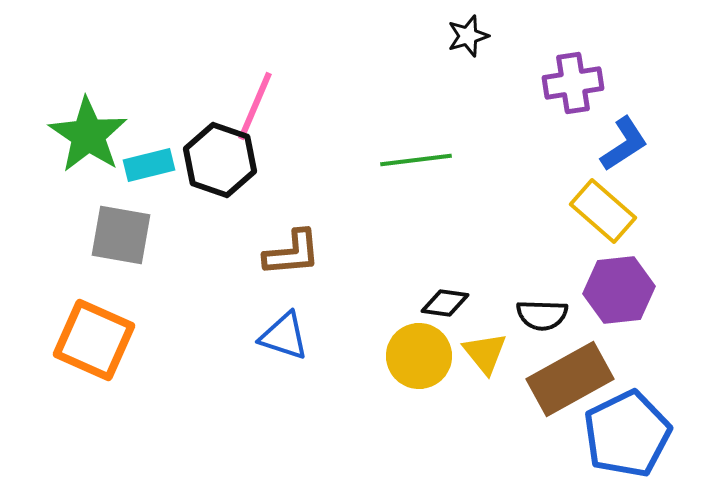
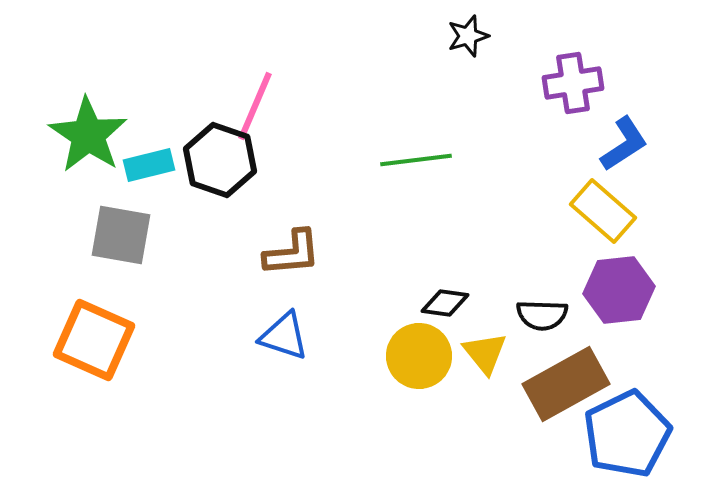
brown rectangle: moved 4 px left, 5 px down
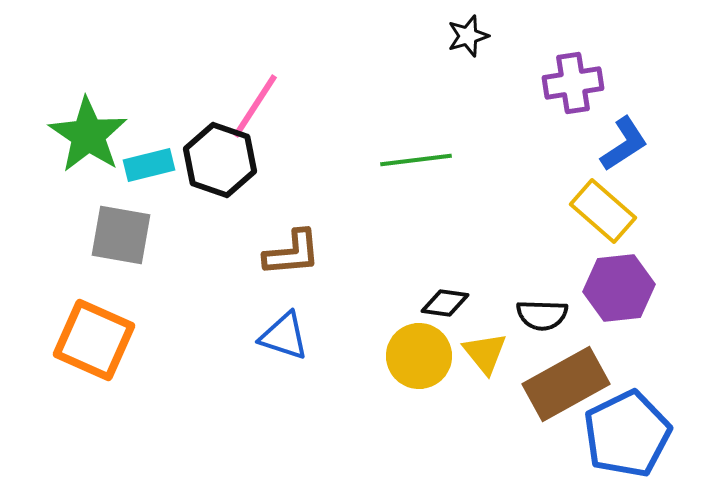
pink line: rotated 10 degrees clockwise
purple hexagon: moved 2 px up
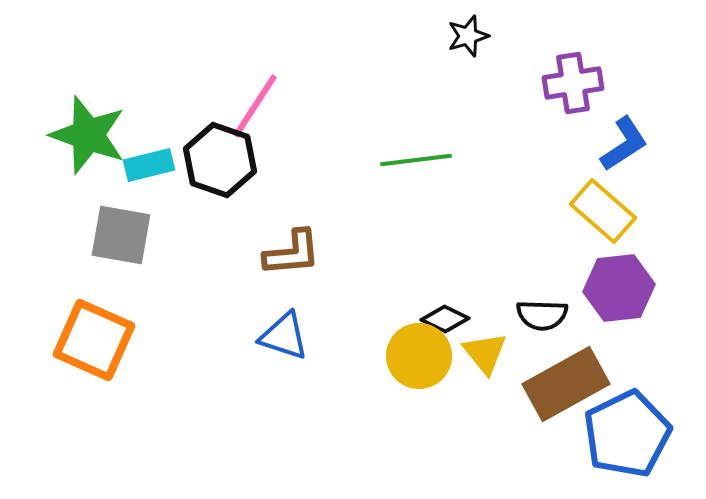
green star: rotated 14 degrees counterclockwise
black diamond: moved 16 px down; rotated 18 degrees clockwise
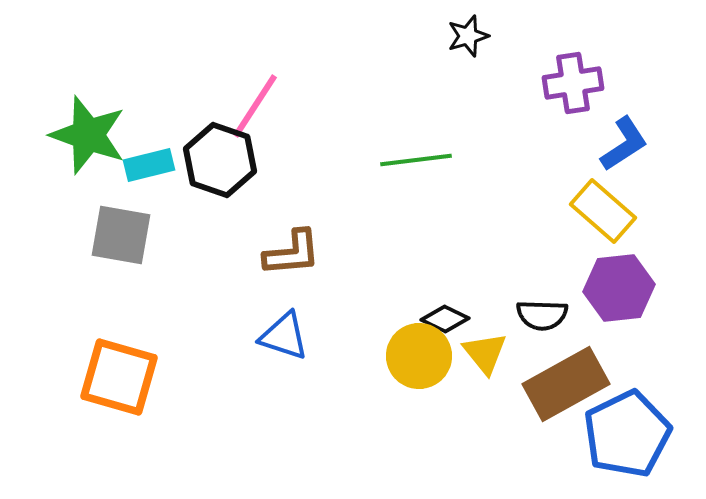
orange square: moved 25 px right, 37 px down; rotated 8 degrees counterclockwise
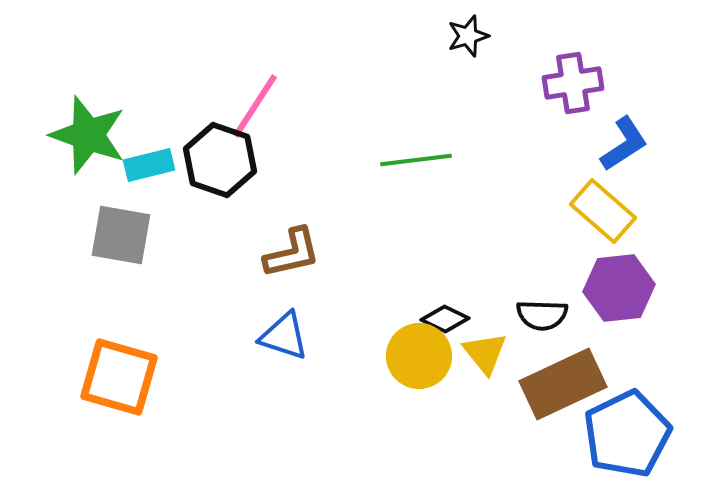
brown L-shape: rotated 8 degrees counterclockwise
brown rectangle: moved 3 px left; rotated 4 degrees clockwise
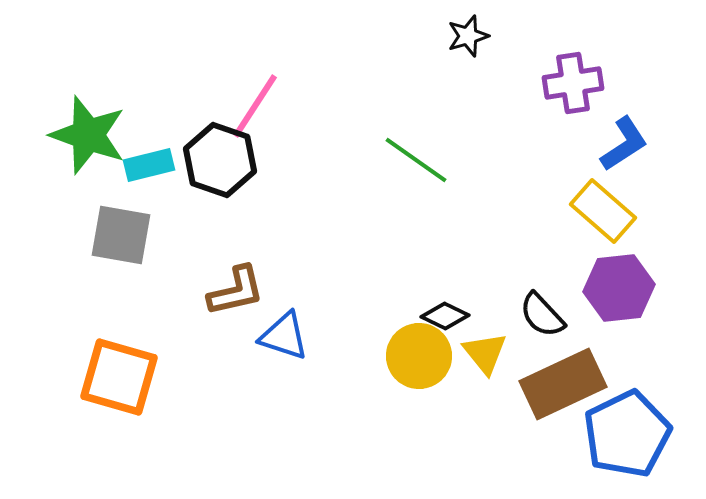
green line: rotated 42 degrees clockwise
brown L-shape: moved 56 px left, 38 px down
black semicircle: rotated 45 degrees clockwise
black diamond: moved 3 px up
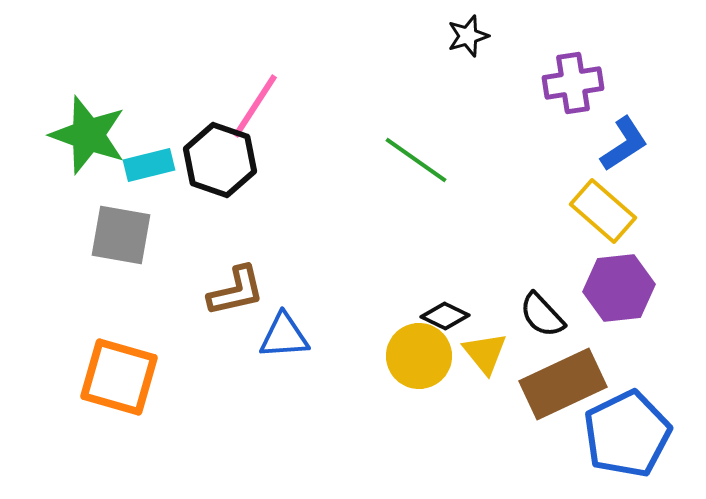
blue triangle: rotated 22 degrees counterclockwise
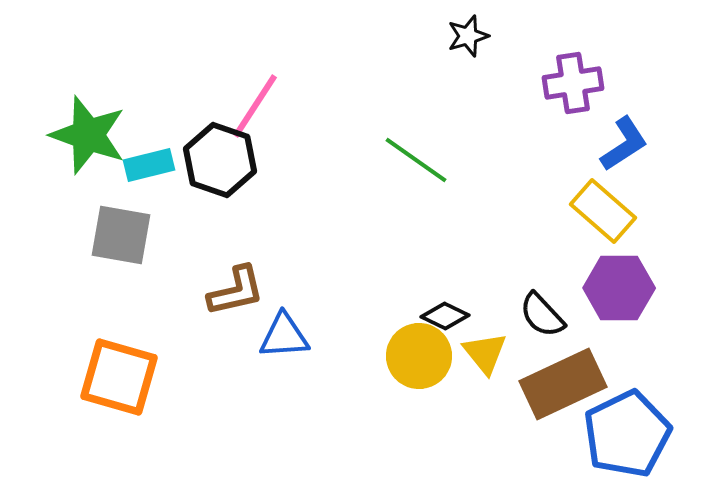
purple hexagon: rotated 6 degrees clockwise
